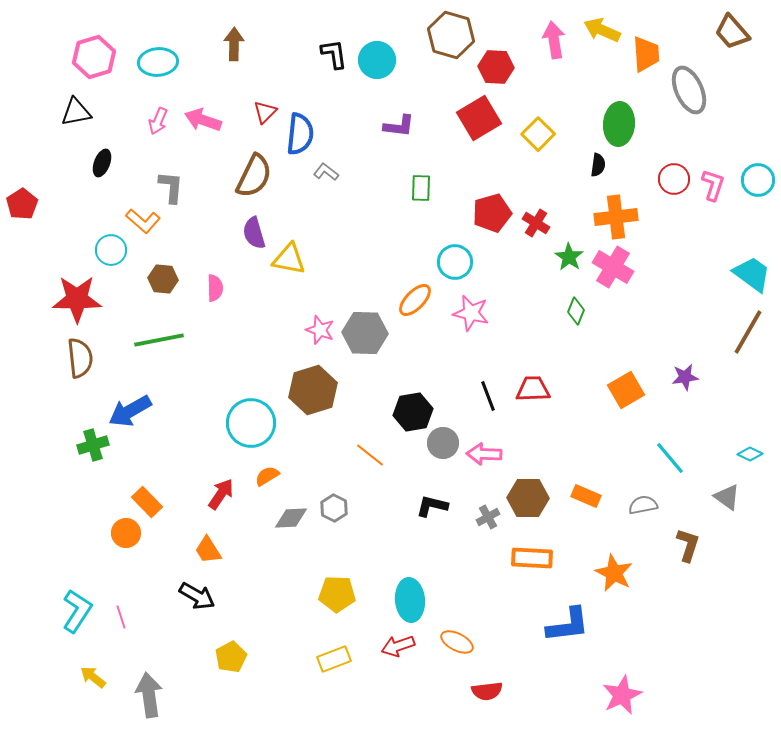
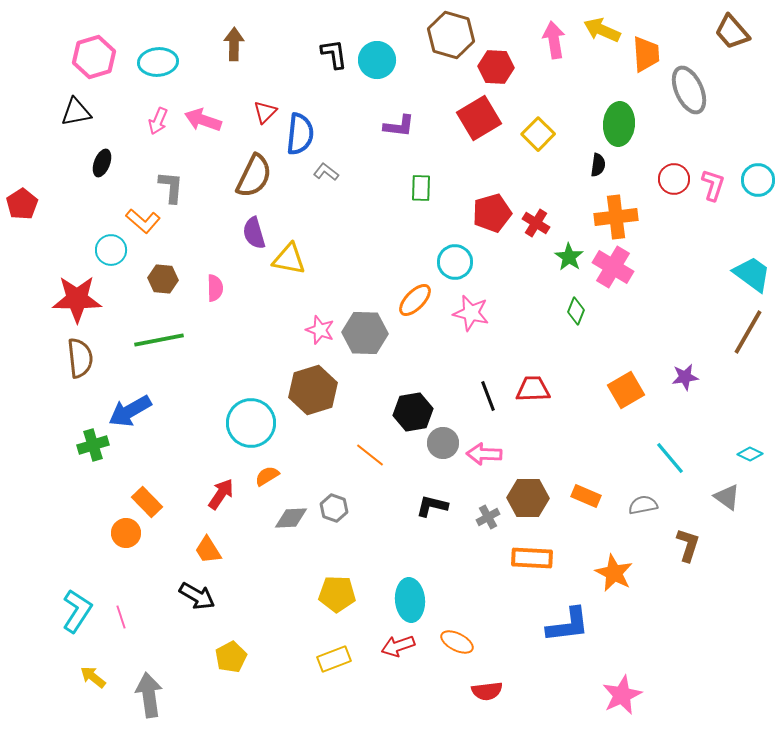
gray hexagon at (334, 508): rotated 8 degrees counterclockwise
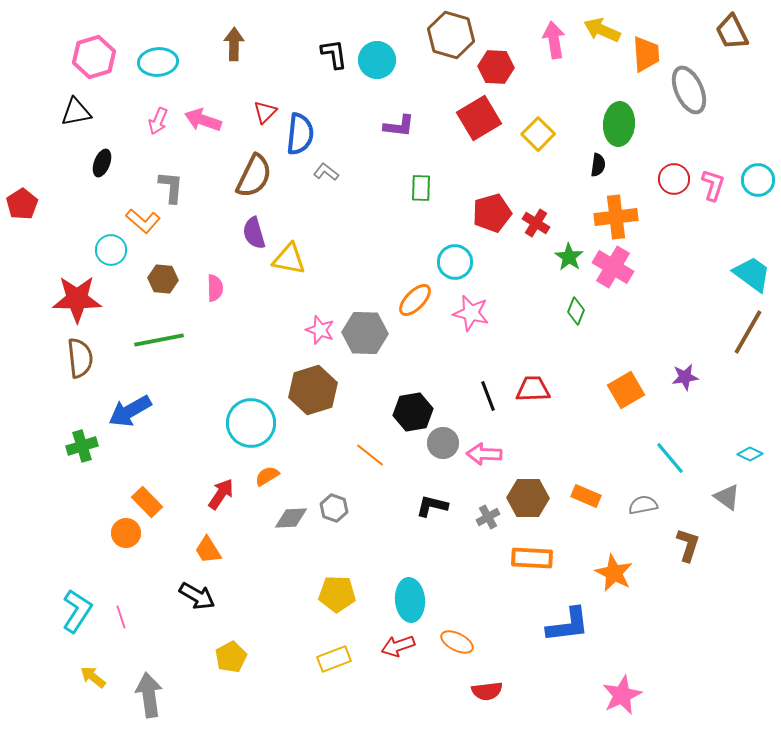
brown trapezoid at (732, 32): rotated 15 degrees clockwise
green cross at (93, 445): moved 11 px left, 1 px down
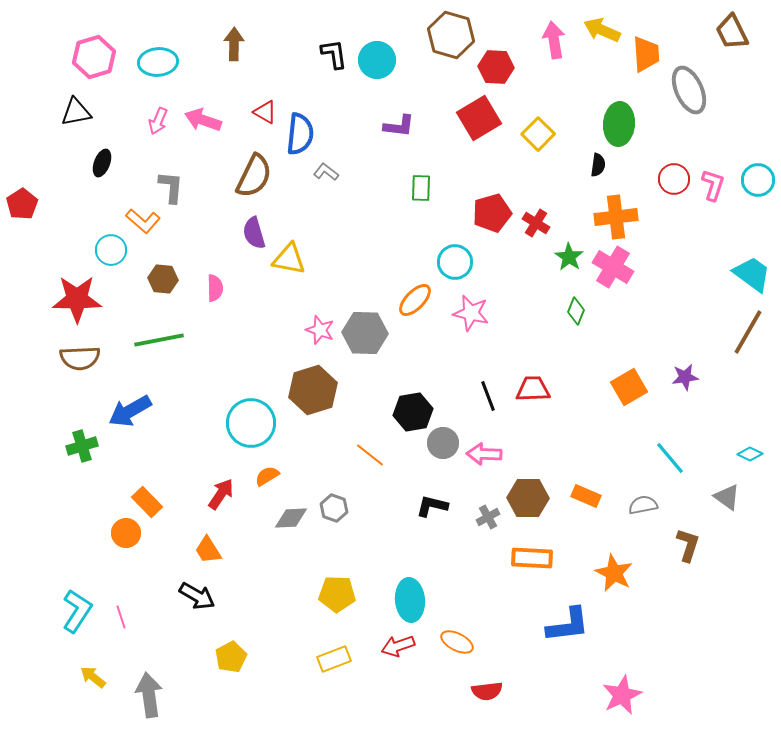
red triangle at (265, 112): rotated 45 degrees counterclockwise
brown semicircle at (80, 358): rotated 93 degrees clockwise
orange square at (626, 390): moved 3 px right, 3 px up
